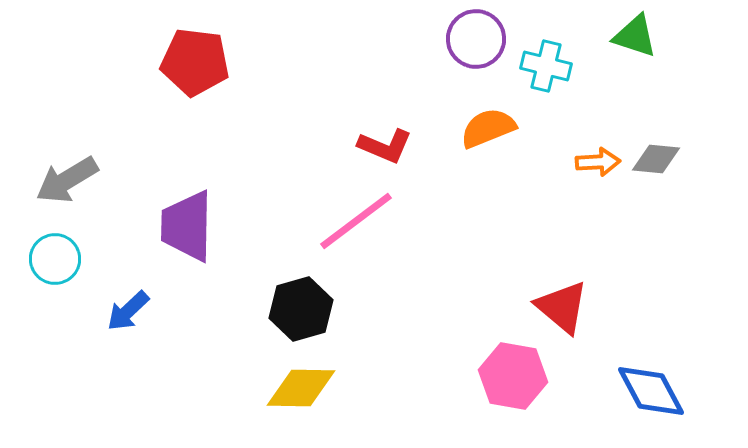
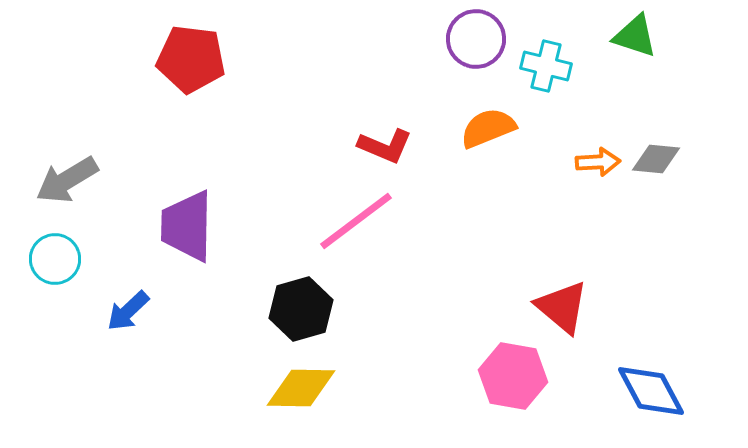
red pentagon: moved 4 px left, 3 px up
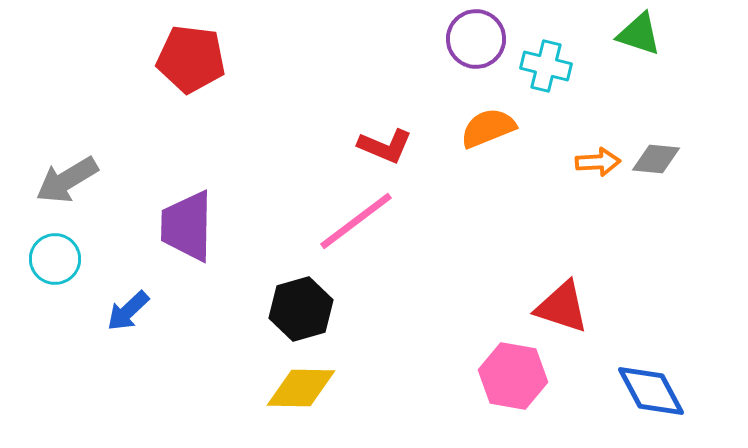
green triangle: moved 4 px right, 2 px up
red triangle: rotated 22 degrees counterclockwise
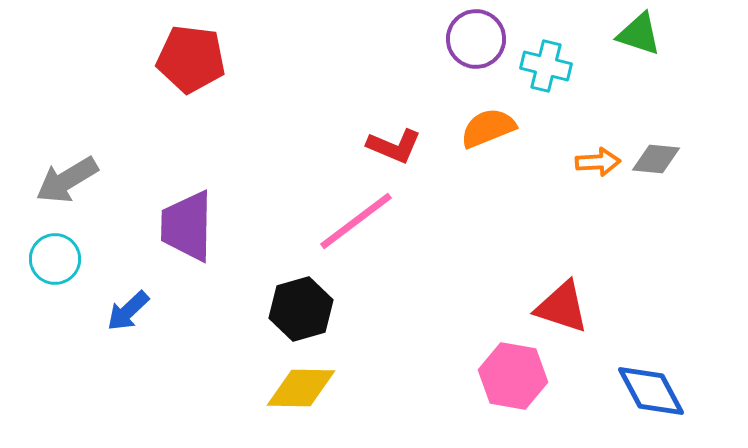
red L-shape: moved 9 px right
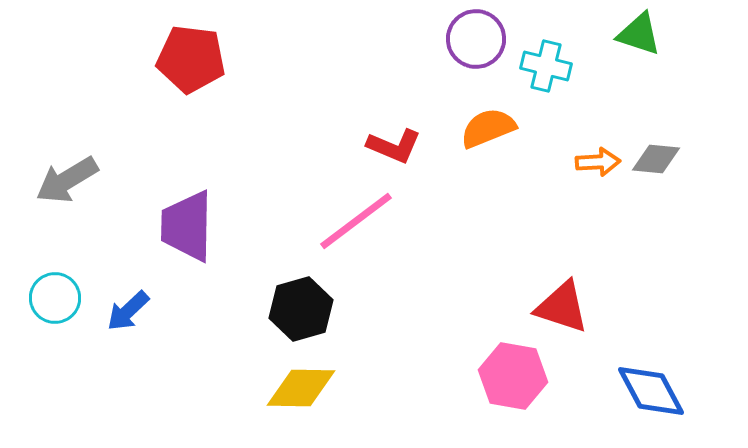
cyan circle: moved 39 px down
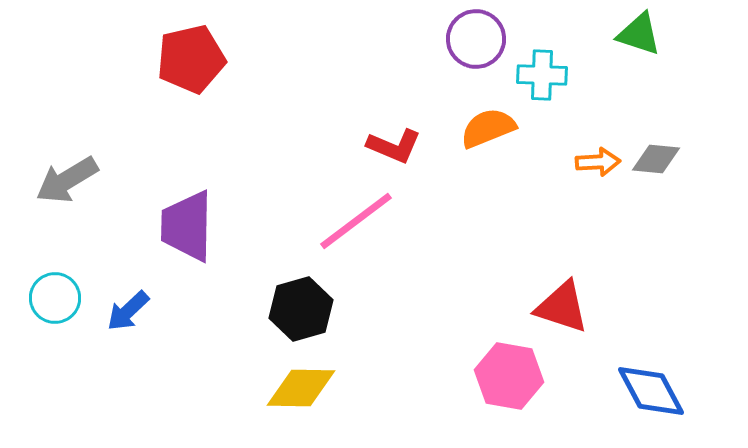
red pentagon: rotated 20 degrees counterclockwise
cyan cross: moved 4 px left, 9 px down; rotated 12 degrees counterclockwise
pink hexagon: moved 4 px left
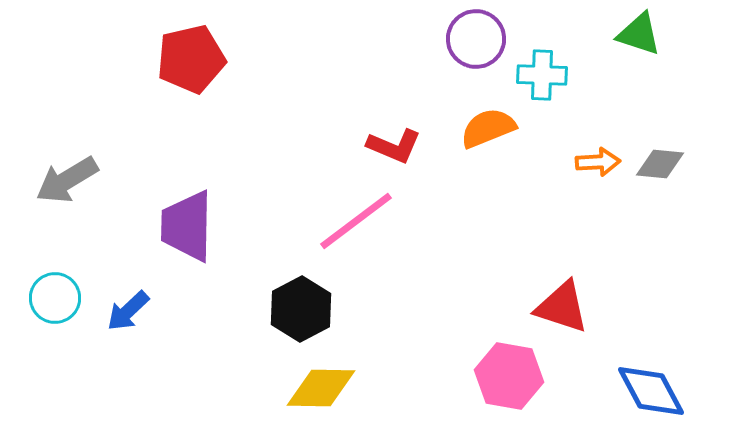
gray diamond: moved 4 px right, 5 px down
black hexagon: rotated 12 degrees counterclockwise
yellow diamond: moved 20 px right
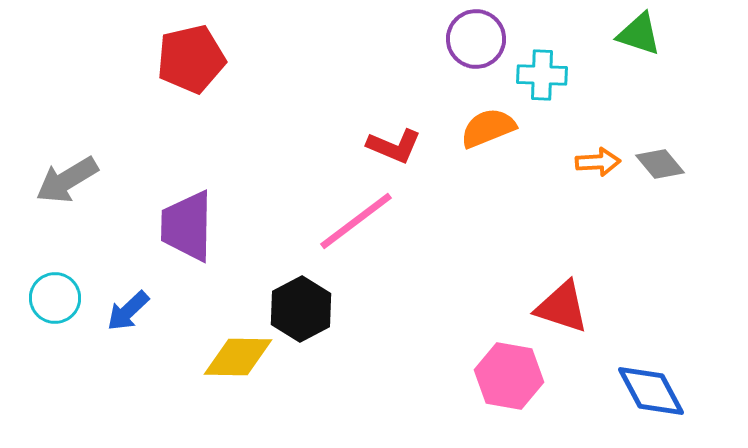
gray diamond: rotated 45 degrees clockwise
yellow diamond: moved 83 px left, 31 px up
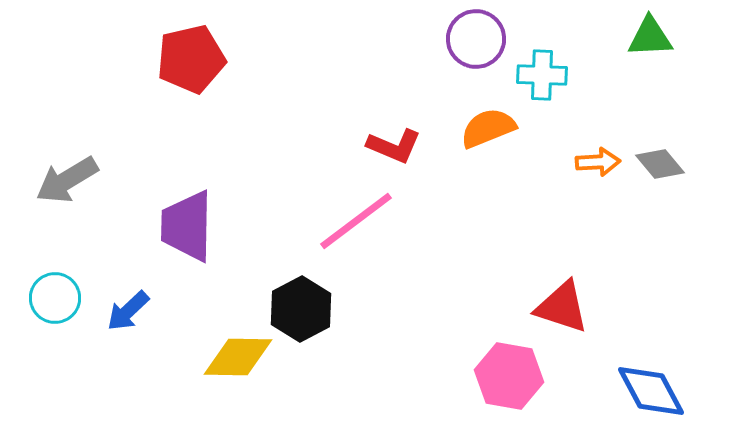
green triangle: moved 11 px right, 3 px down; rotated 21 degrees counterclockwise
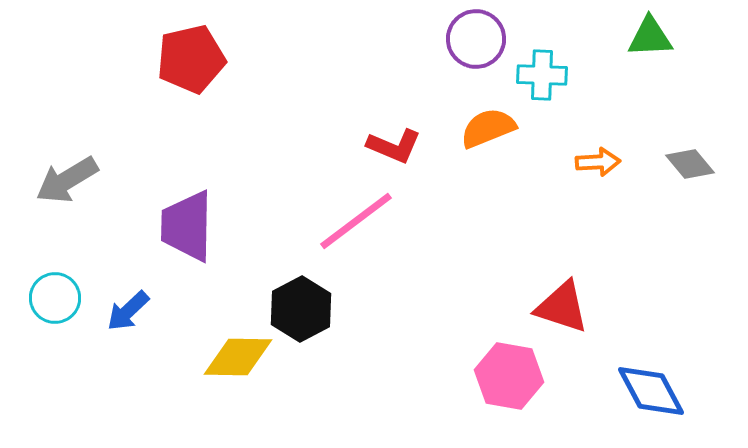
gray diamond: moved 30 px right
